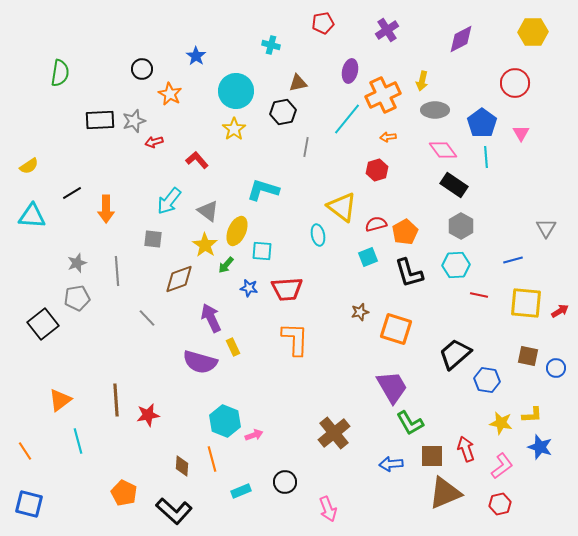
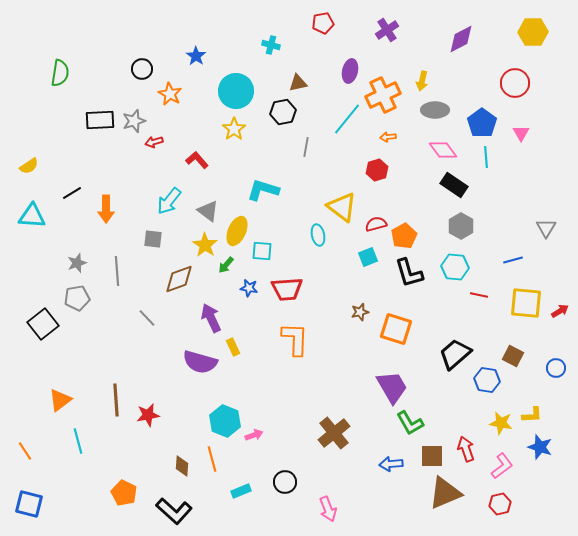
orange pentagon at (405, 232): moved 1 px left, 4 px down
cyan hexagon at (456, 265): moved 1 px left, 2 px down; rotated 8 degrees clockwise
brown square at (528, 356): moved 15 px left; rotated 15 degrees clockwise
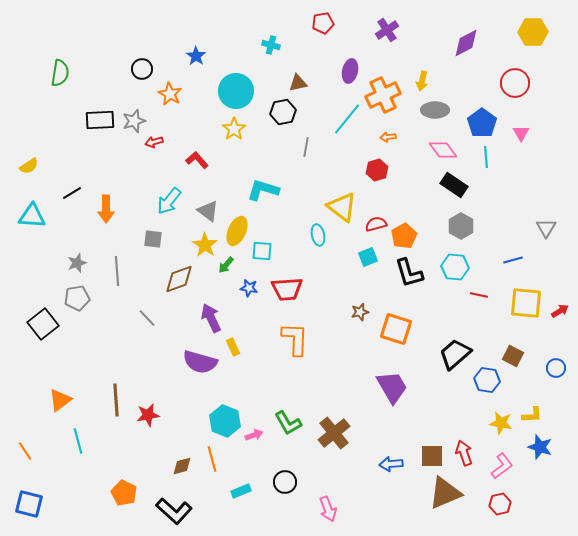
purple diamond at (461, 39): moved 5 px right, 4 px down
green L-shape at (410, 423): moved 122 px left
red arrow at (466, 449): moved 2 px left, 4 px down
brown diamond at (182, 466): rotated 70 degrees clockwise
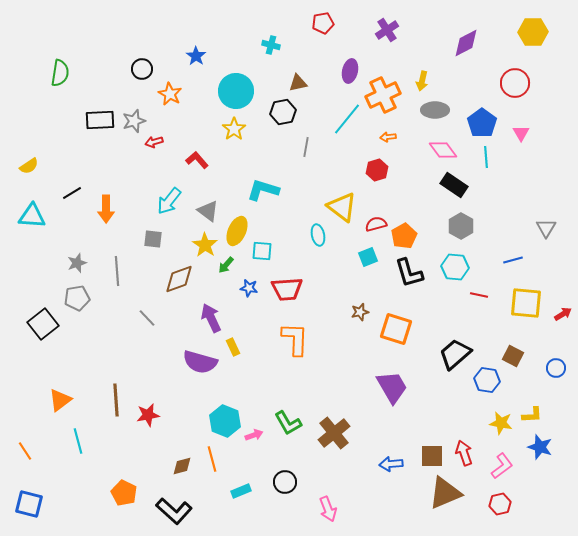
red arrow at (560, 311): moved 3 px right, 3 px down
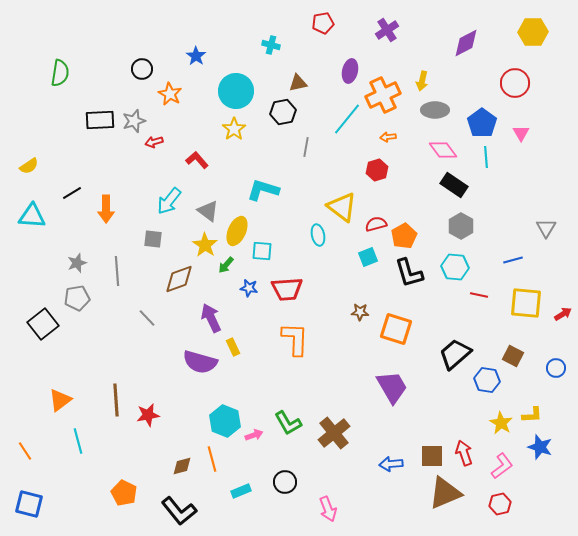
brown star at (360, 312): rotated 18 degrees clockwise
yellow star at (501, 423): rotated 20 degrees clockwise
black L-shape at (174, 511): moved 5 px right; rotated 9 degrees clockwise
